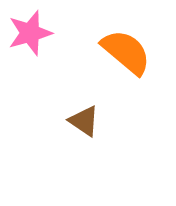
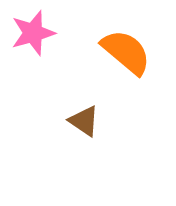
pink star: moved 3 px right
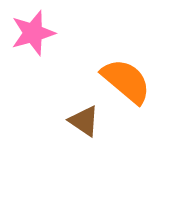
orange semicircle: moved 29 px down
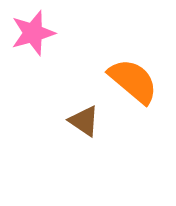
orange semicircle: moved 7 px right
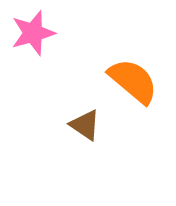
brown triangle: moved 1 px right, 4 px down
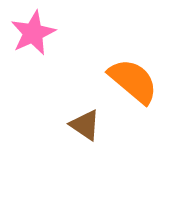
pink star: rotated 9 degrees counterclockwise
